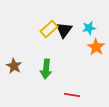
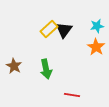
cyan star: moved 8 px right, 2 px up
green arrow: rotated 18 degrees counterclockwise
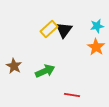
green arrow: moved 1 px left, 2 px down; rotated 102 degrees counterclockwise
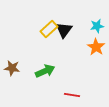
brown star: moved 2 px left, 2 px down; rotated 21 degrees counterclockwise
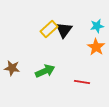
red line: moved 10 px right, 13 px up
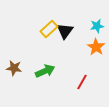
black triangle: moved 1 px right, 1 px down
brown star: moved 2 px right
red line: rotated 70 degrees counterclockwise
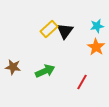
brown star: moved 1 px left, 1 px up
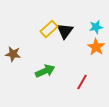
cyan star: moved 1 px left, 1 px down
brown star: moved 13 px up
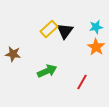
green arrow: moved 2 px right
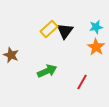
brown star: moved 2 px left, 1 px down; rotated 14 degrees clockwise
